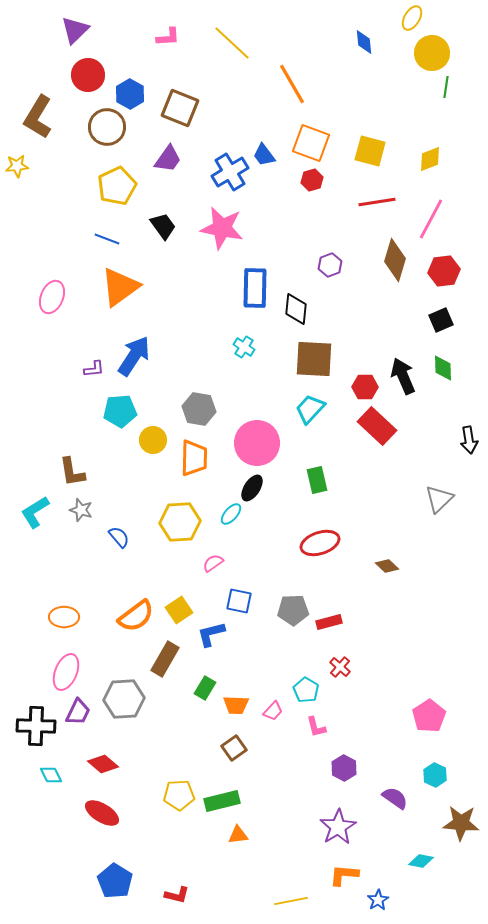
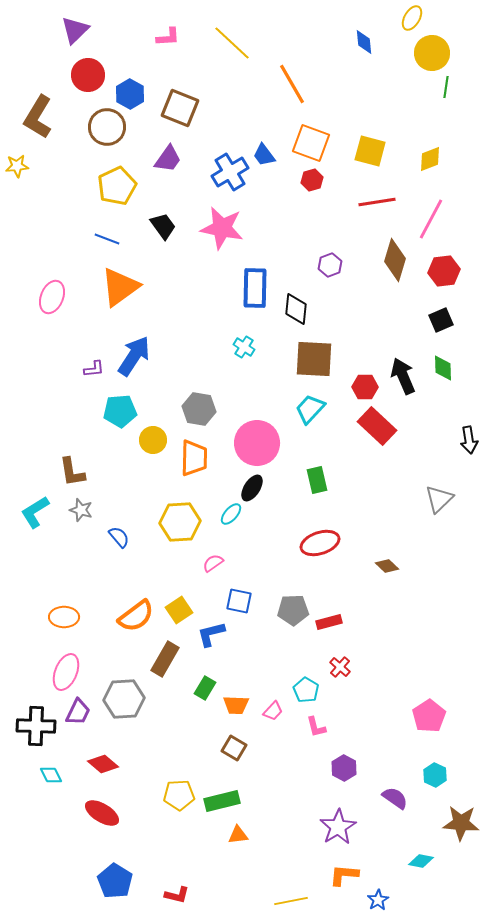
brown square at (234, 748): rotated 25 degrees counterclockwise
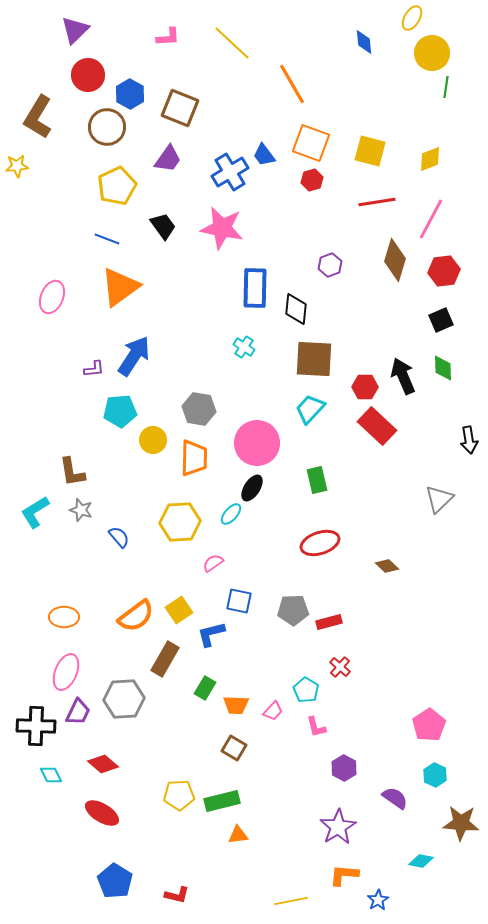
pink pentagon at (429, 716): moved 9 px down
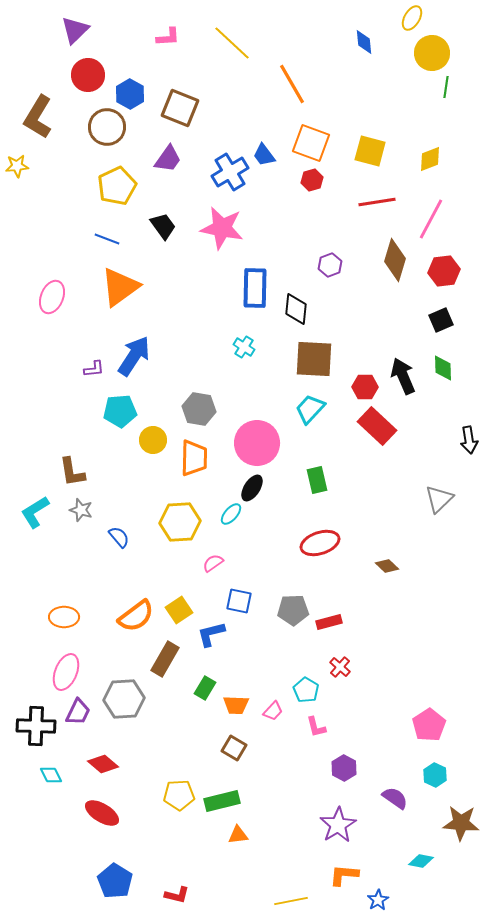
purple star at (338, 827): moved 2 px up
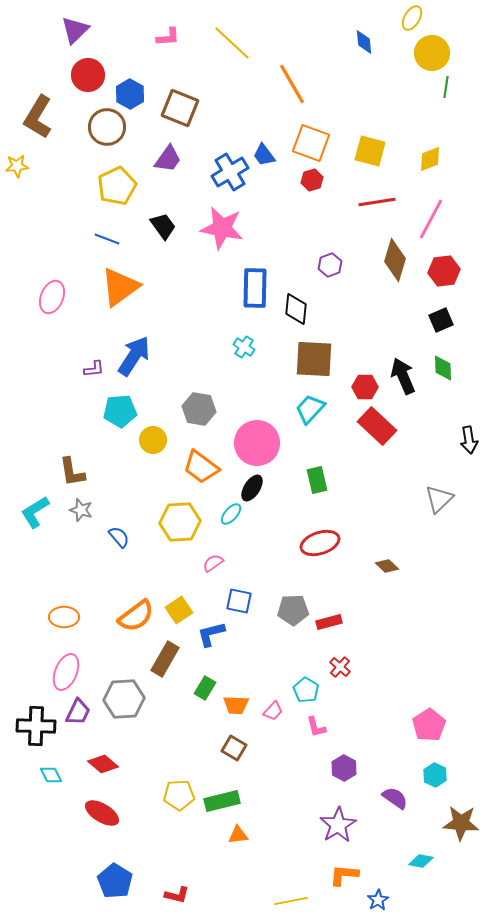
orange trapezoid at (194, 458): moved 7 px right, 9 px down; rotated 126 degrees clockwise
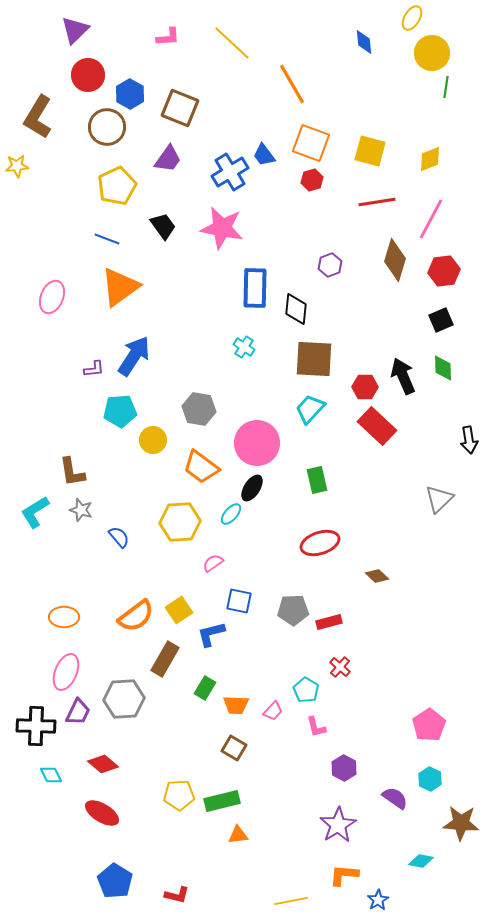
brown diamond at (387, 566): moved 10 px left, 10 px down
cyan hexagon at (435, 775): moved 5 px left, 4 px down
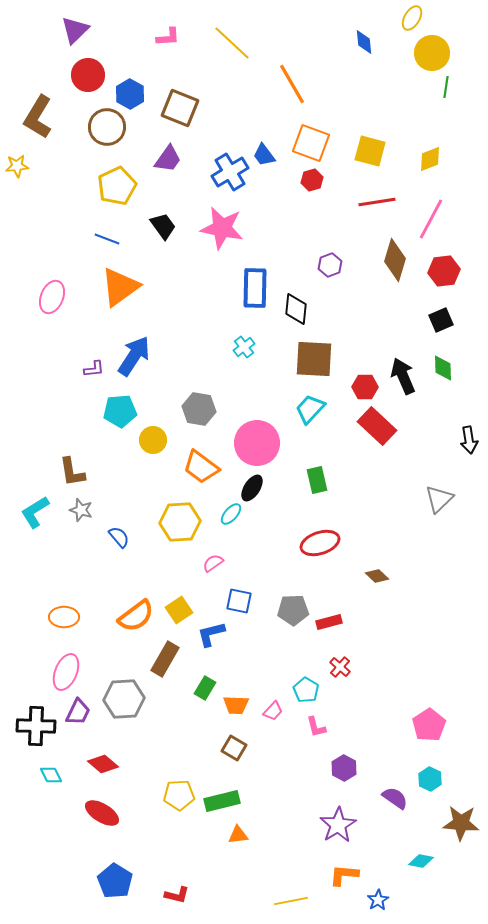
cyan cross at (244, 347): rotated 20 degrees clockwise
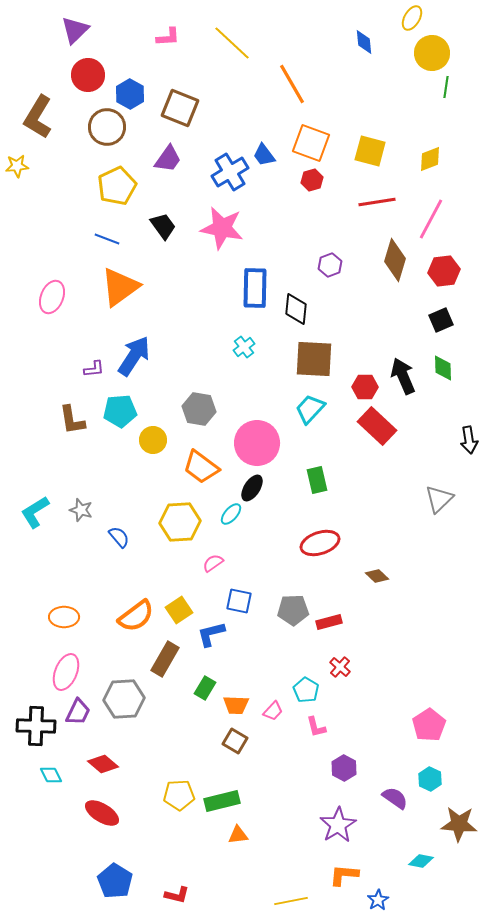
brown L-shape at (72, 472): moved 52 px up
brown square at (234, 748): moved 1 px right, 7 px up
brown star at (461, 823): moved 2 px left, 1 px down
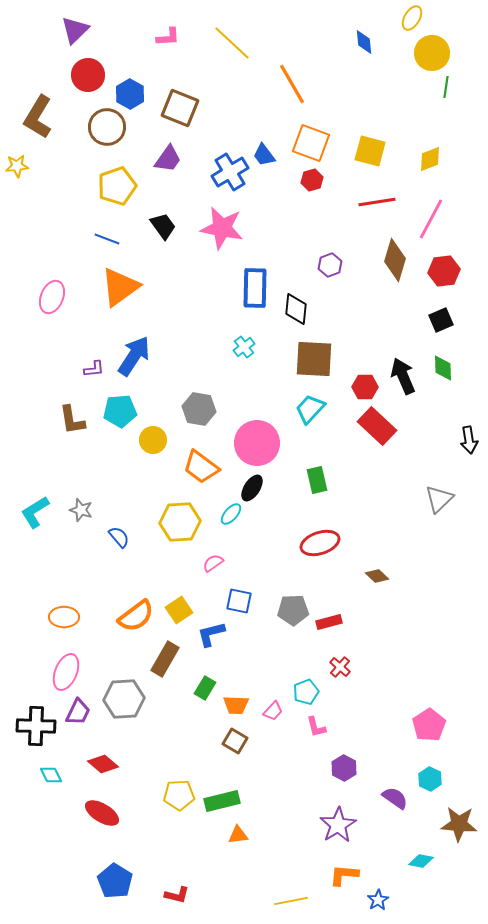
yellow pentagon at (117, 186): rotated 6 degrees clockwise
cyan pentagon at (306, 690): moved 2 px down; rotated 20 degrees clockwise
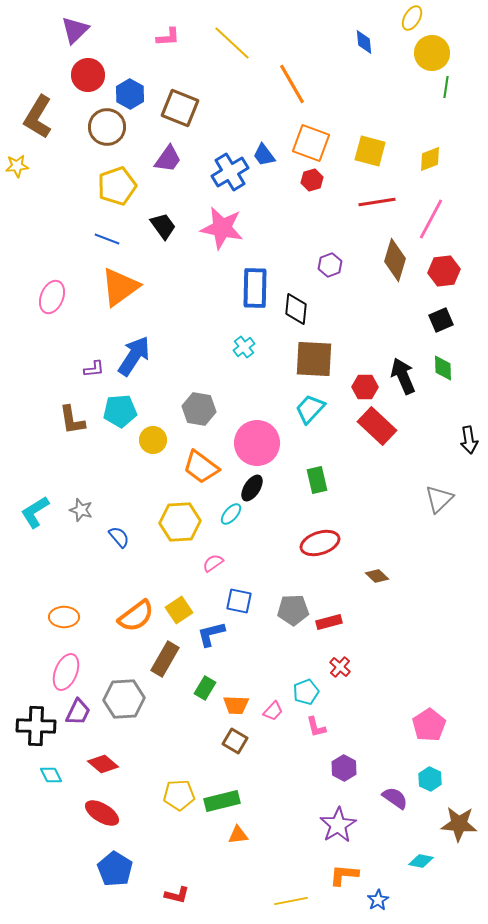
blue pentagon at (115, 881): moved 12 px up
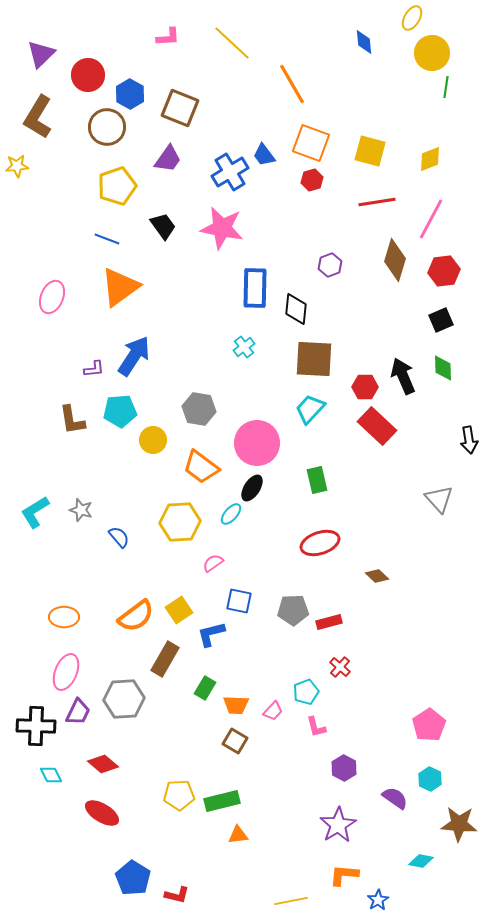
purple triangle at (75, 30): moved 34 px left, 24 px down
gray triangle at (439, 499): rotated 28 degrees counterclockwise
blue pentagon at (115, 869): moved 18 px right, 9 px down
